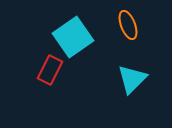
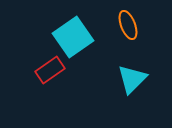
red rectangle: rotated 28 degrees clockwise
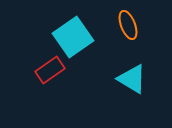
cyan triangle: rotated 44 degrees counterclockwise
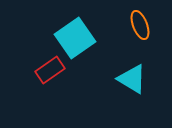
orange ellipse: moved 12 px right
cyan square: moved 2 px right, 1 px down
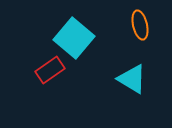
orange ellipse: rotated 8 degrees clockwise
cyan square: moved 1 px left; rotated 15 degrees counterclockwise
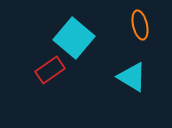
cyan triangle: moved 2 px up
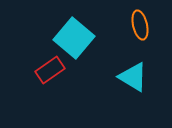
cyan triangle: moved 1 px right
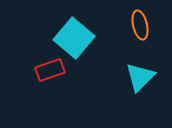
red rectangle: rotated 16 degrees clockwise
cyan triangle: moved 7 px right; rotated 44 degrees clockwise
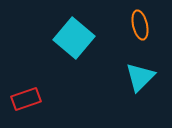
red rectangle: moved 24 px left, 29 px down
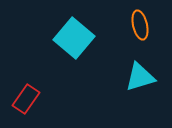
cyan triangle: rotated 28 degrees clockwise
red rectangle: rotated 36 degrees counterclockwise
